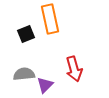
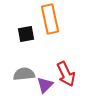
black square: rotated 12 degrees clockwise
red arrow: moved 8 px left, 5 px down; rotated 10 degrees counterclockwise
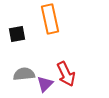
black square: moved 9 px left
purple triangle: moved 1 px up
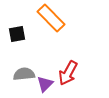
orange rectangle: moved 1 px right, 1 px up; rotated 32 degrees counterclockwise
red arrow: moved 2 px right, 1 px up; rotated 55 degrees clockwise
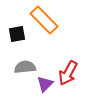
orange rectangle: moved 7 px left, 2 px down
gray semicircle: moved 1 px right, 7 px up
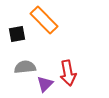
red arrow: rotated 40 degrees counterclockwise
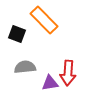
black square: rotated 30 degrees clockwise
red arrow: rotated 15 degrees clockwise
purple triangle: moved 5 px right, 1 px up; rotated 36 degrees clockwise
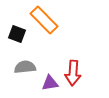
red arrow: moved 5 px right
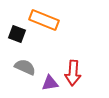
orange rectangle: rotated 24 degrees counterclockwise
gray semicircle: rotated 30 degrees clockwise
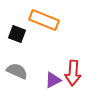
gray semicircle: moved 8 px left, 4 px down
purple triangle: moved 3 px right, 3 px up; rotated 18 degrees counterclockwise
